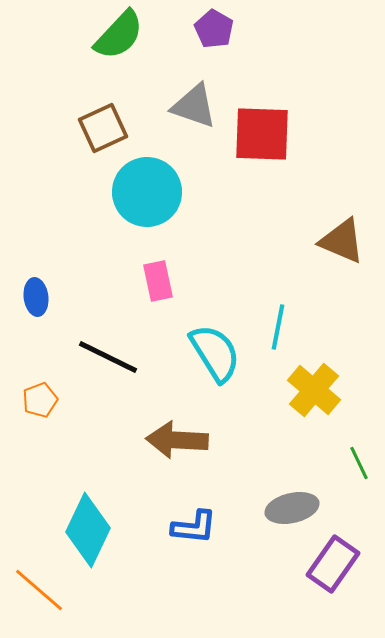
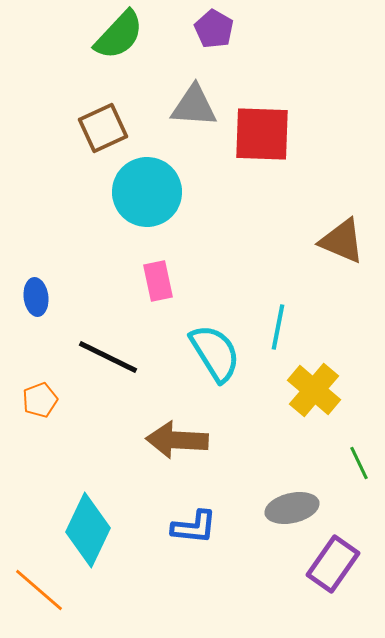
gray triangle: rotated 15 degrees counterclockwise
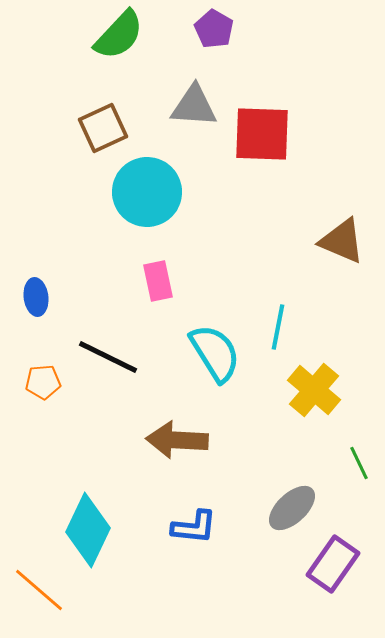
orange pentagon: moved 3 px right, 18 px up; rotated 16 degrees clockwise
gray ellipse: rotated 30 degrees counterclockwise
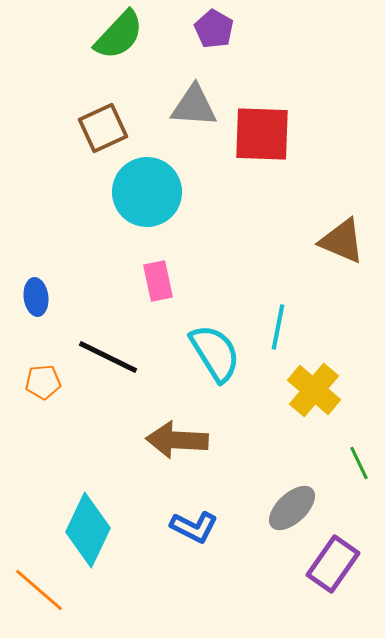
blue L-shape: rotated 21 degrees clockwise
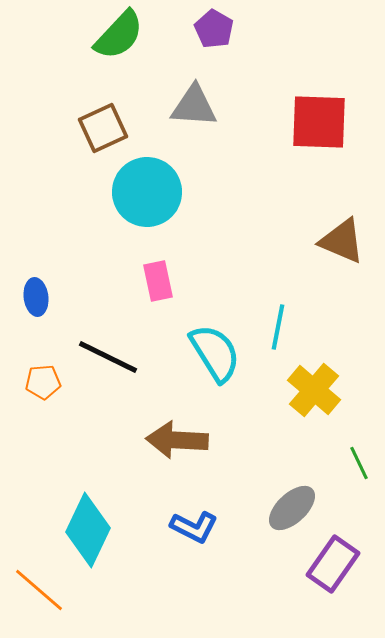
red square: moved 57 px right, 12 px up
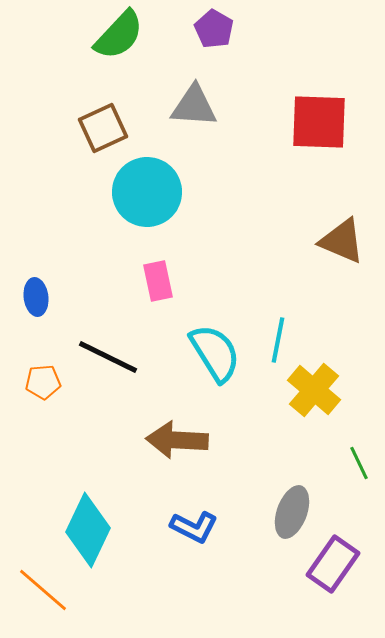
cyan line: moved 13 px down
gray ellipse: moved 4 px down; rotated 27 degrees counterclockwise
orange line: moved 4 px right
